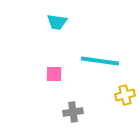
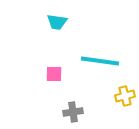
yellow cross: moved 1 px down
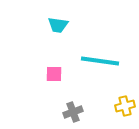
cyan trapezoid: moved 1 px right, 3 px down
yellow cross: moved 10 px down
gray cross: rotated 12 degrees counterclockwise
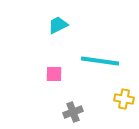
cyan trapezoid: rotated 145 degrees clockwise
yellow cross: moved 1 px left, 7 px up; rotated 24 degrees clockwise
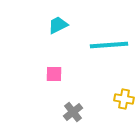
cyan line: moved 9 px right, 16 px up; rotated 12 degrees counterclockwise
gray cross: rotated 18 degrees counterclockwise
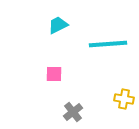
cyan line: moved 1 px left, 1 px up
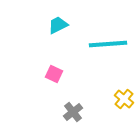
pink square: rotated 24 degrees clockwise
yellow cross: rotated 30 degrees clockwise
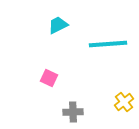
pink square: moved 5 px left, 4 px down
yellow cross: moved 3 px down; rotated 12 degrees clockwise
gray cross: rotated 36 degrees clockwise
